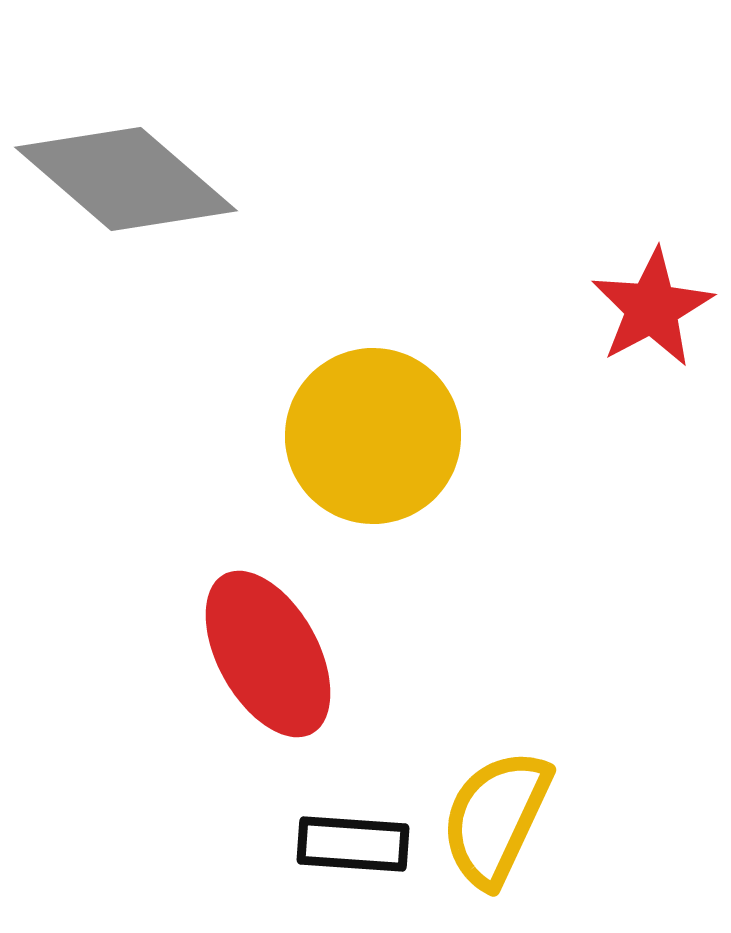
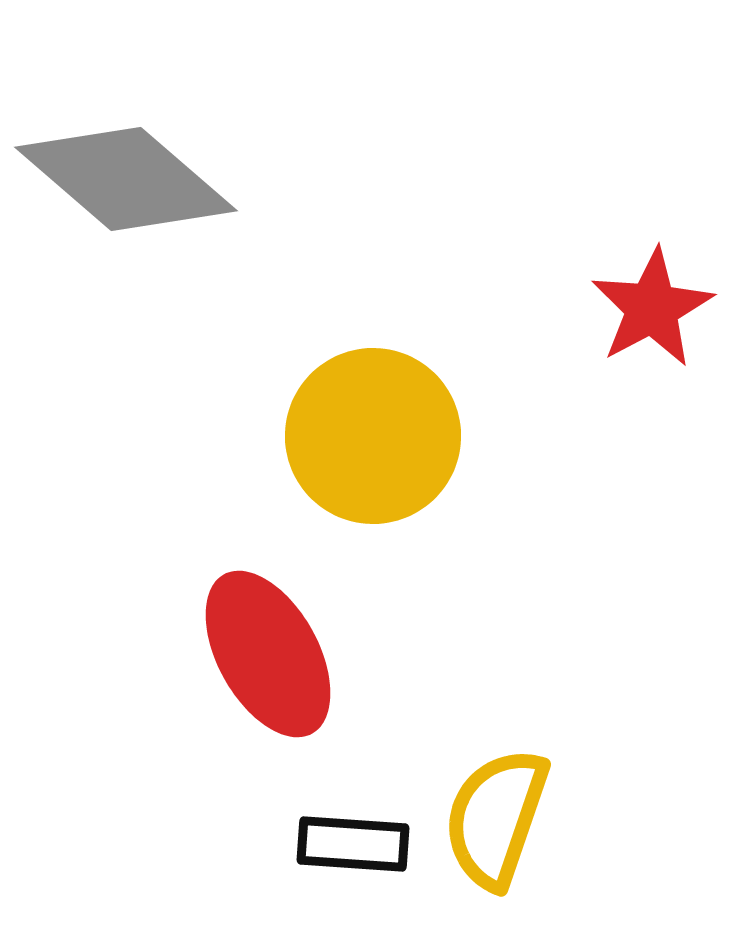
yellow semicircle: rotated 6 degrees counterclockwise
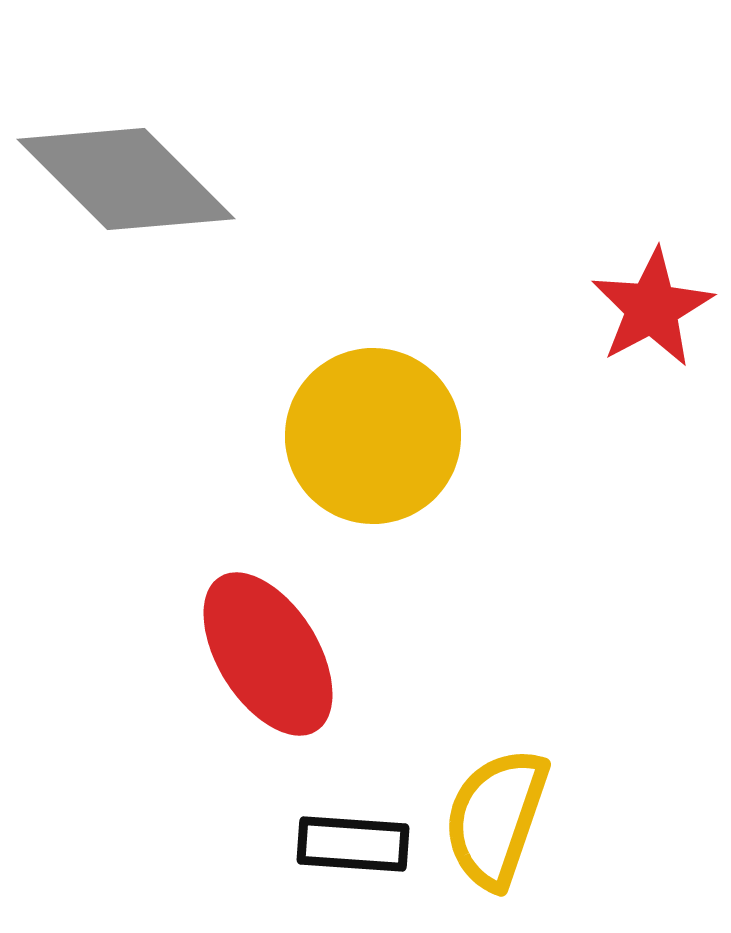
gray diamond: rotated 4 degrees clockwise
red ellipse: rotated 3 degrees counterclockwise
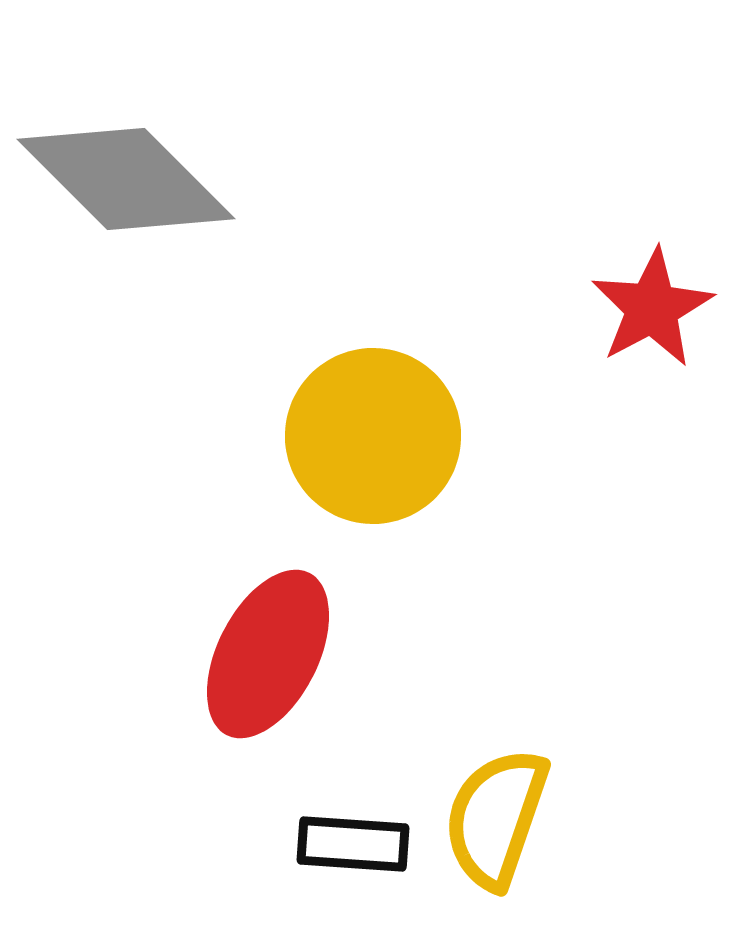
red ellipse: rotated 59 degrees clockwise
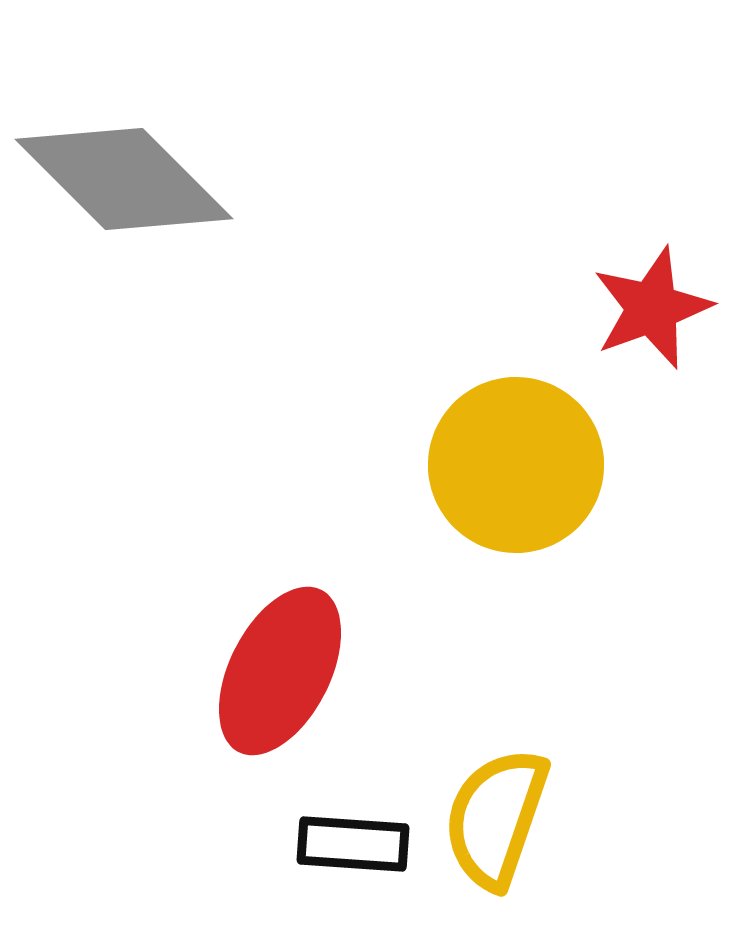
gray diamond: moved 2 px left
red star: rotated 8 degrees clockwise
yellow circle: moved 143 px right, 29 px down
red ellipse: moved 12 px right, 17 px down
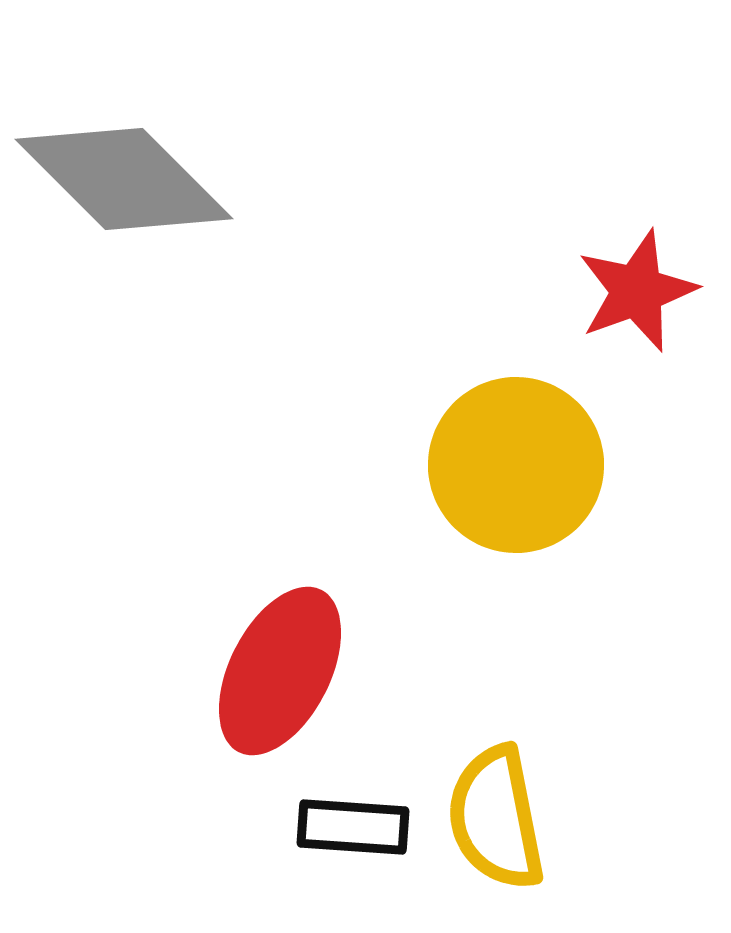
red star: moved 15 px left, 17 px up
yellow semicircle: rotated 30 degrees counterclockwise
black rectangle: moved 17 px up
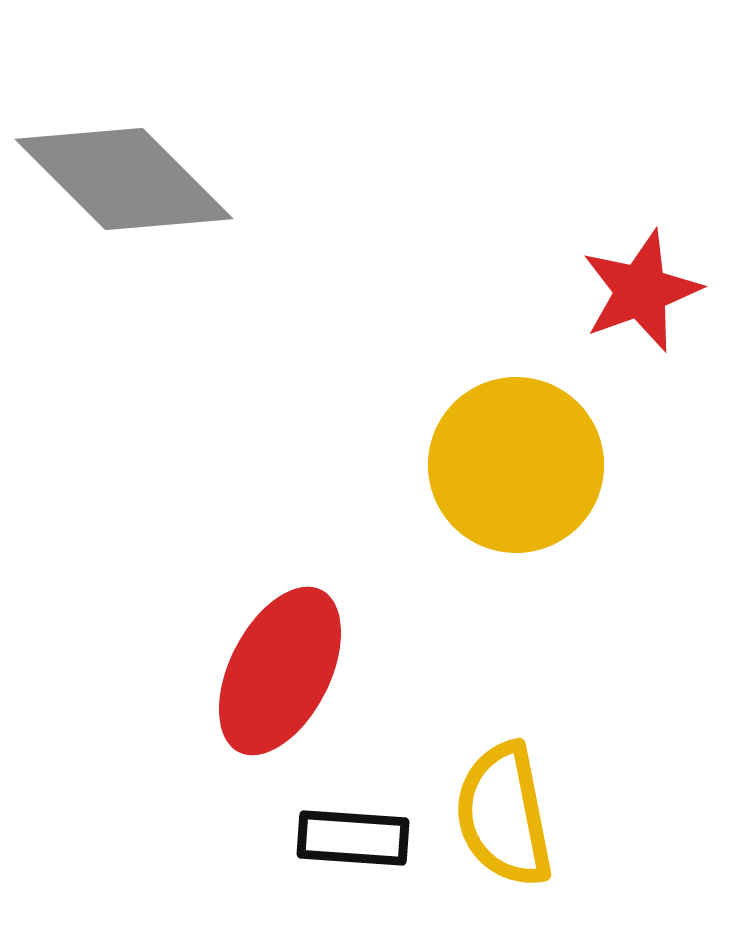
red star: moved 4 px right
yellow semicircle: moved 8 px right, 3 px up
black rectangle: moved 11 px down
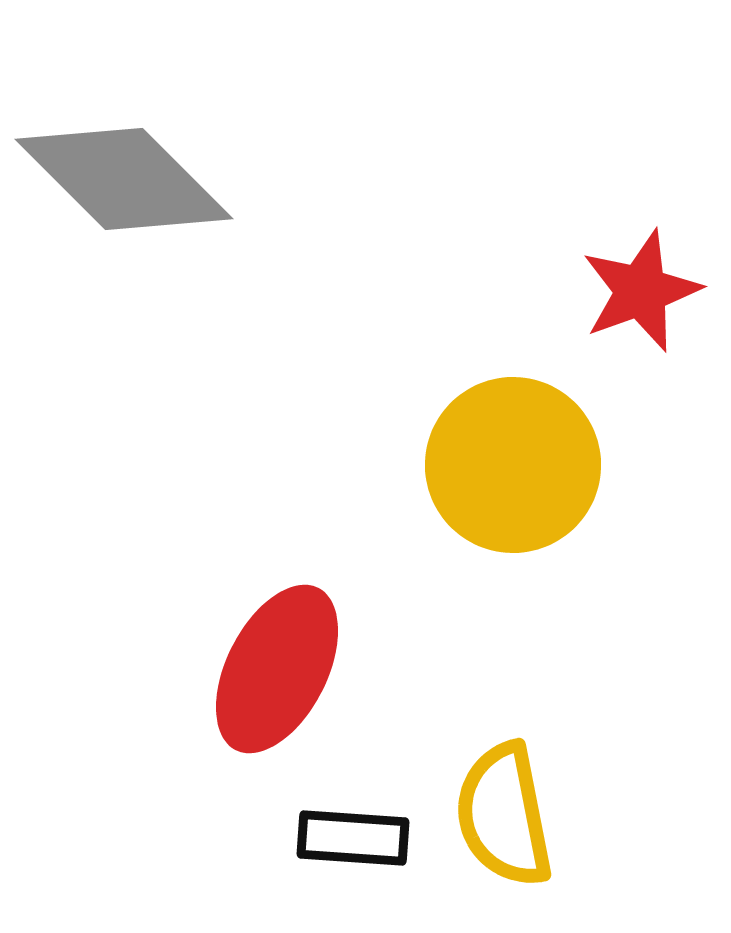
yellow circle: moved 3 px left
red ellipse: moved 3 px left, 2 px up
